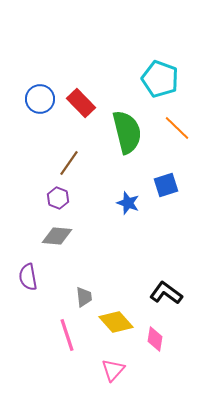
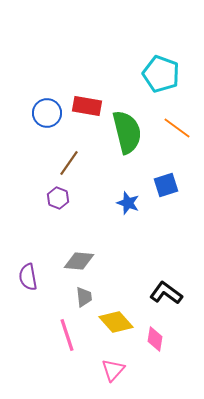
cyan pentagon: moved 1 px right, 5 px up
blue circle: moved 7 px right, 14 px down
red rectangle: moved 6 px right, 3 px down; rotated 36 degrees counterclockwise
orange line: rotated 8 degrees counterclockwise
gray diamond: moved 22 px right, 25 px down
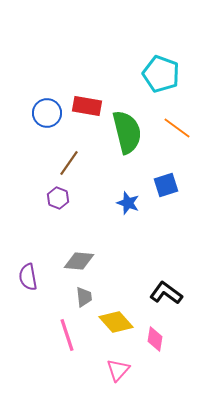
pink triangle: moved 5 px right
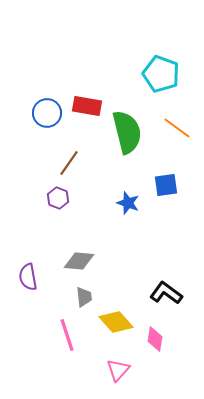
blue square: rotated 10 degrees clockwise
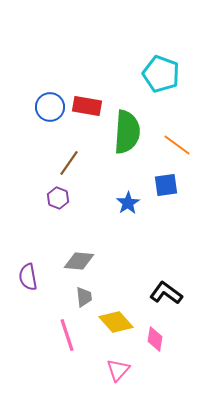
blue circle: moved 3 px right, 6 px up
orange line: moved 17 px down
green semicircle: rotated 18 degrees clockwise
blue star: rotated 20 degrees clockwise
